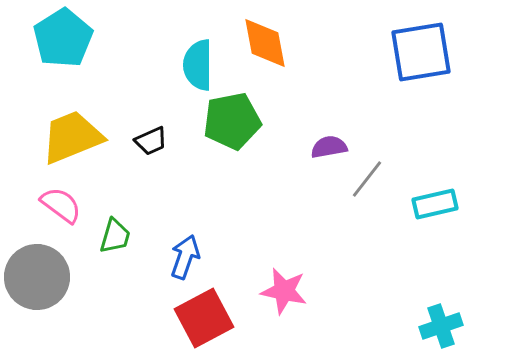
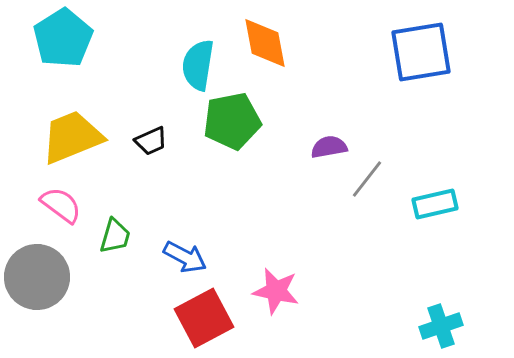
cyan semicircle: rotated 9 degrees clockwise
blue arrow: rotated 99 degrees clockwise
pink star: moved 8 px left
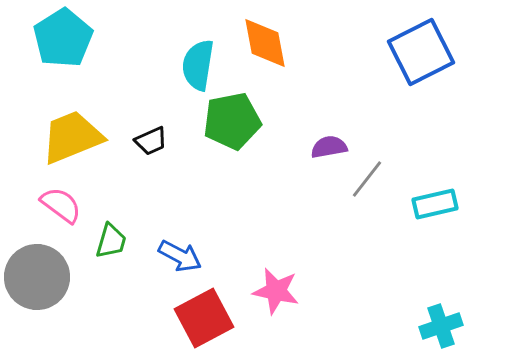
blue square: rotated 18 degrees counterclockwise
green trapezoid: moved 4 px left, 5 px down
blue arrow: moved 5 px left, 1 px up
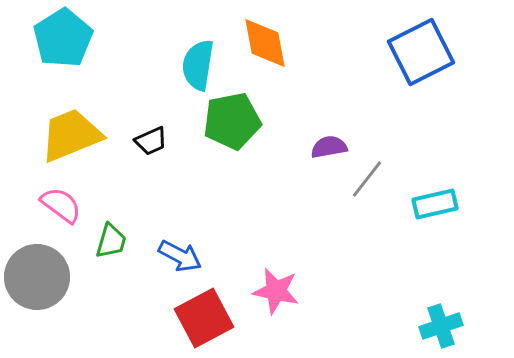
yellow trapezoid: moved 1 px left, 2 px up
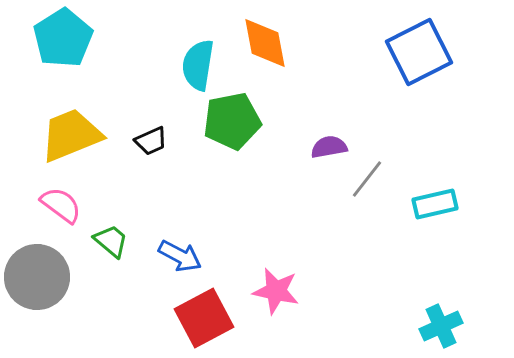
blue square: moved 2 px left
green trapezoid: rotated 66 degrees counterclockwise
cyan cross: rotated 6 degrees counterclockwise
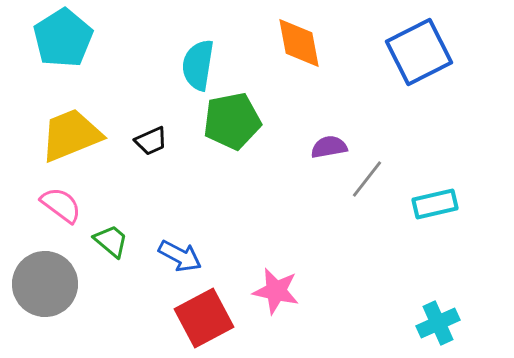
orange diamond: moved 34 px right
gray circle: moved 8 px right, 7 px down
cyan cross: moved 3 px left, 3 px up
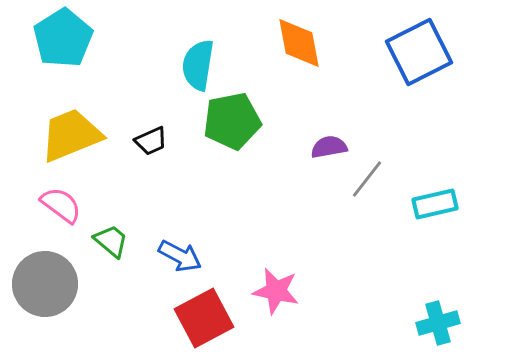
cyan cross: rotated 9 degrees clockwise
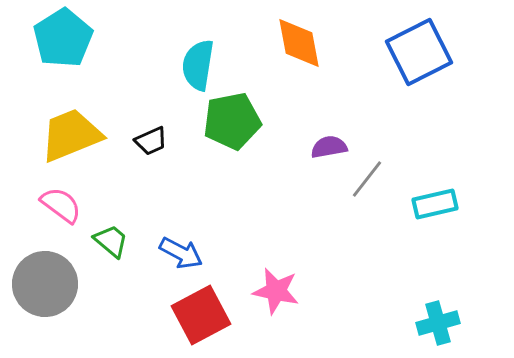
blue arrow: moved 1 px right, 3 px up
red square: moved 3 px left, 3 px up
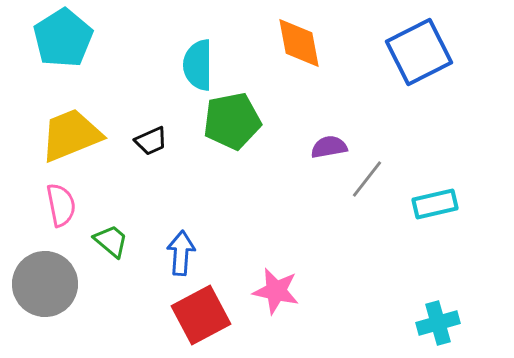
cyan semicircle: rotated 9 degrees counterclockwise
pink semicircle: rotated 42 degrees clockwise
blue arrow: rotated 114 degrees counterclockwise
